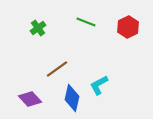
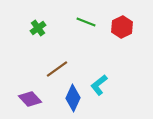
red hexagon: moved 6 px left
cyan L-shape: rotated 10 degrees counterclockwise
blue diamond: moved 1 px right; rotated 12 degrees clockwise
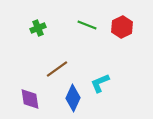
green line: moved 1 px right, 3 px down
green cross: rotated 14 degrees clockwise
cyan L-shape: moved 1 px right, 2 px up; rotated 15 degrees clockwise
purple diamond: rotated 35 degrees clockwise
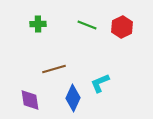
green cross: moved 4 px up; rotated 21 degrees clockwise
brown line: moved 3 px left; rotated 20 degrees clockwise
purple diamond: moved 1 px down
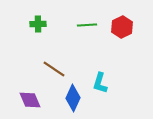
green line: rotated 24 degrees counterclockwise
brown line: rotated 50 degrees clockwise
cyan L-shape: rotated 50 degrees counterclockwise
purple diamond: rotated 15 degrees counterclockwise
